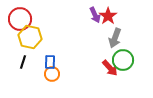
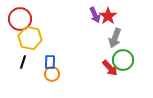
yellow hexagon: moved 1 px down
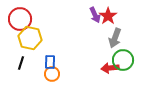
black line: moved 2 px left, 1 px down
red arrow: rotated 126 degrees clockwise
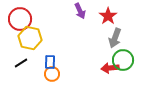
purple arrow: moved 15 px left, 4 px up
black line: rotated 40 degrees clockwise
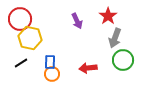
purple arrow: moved 3 px left, 10 px down
red arrow: moved 22 px left
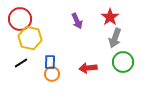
red star: moved 2 px right, 1 px down
green circle: moved 2 px down
